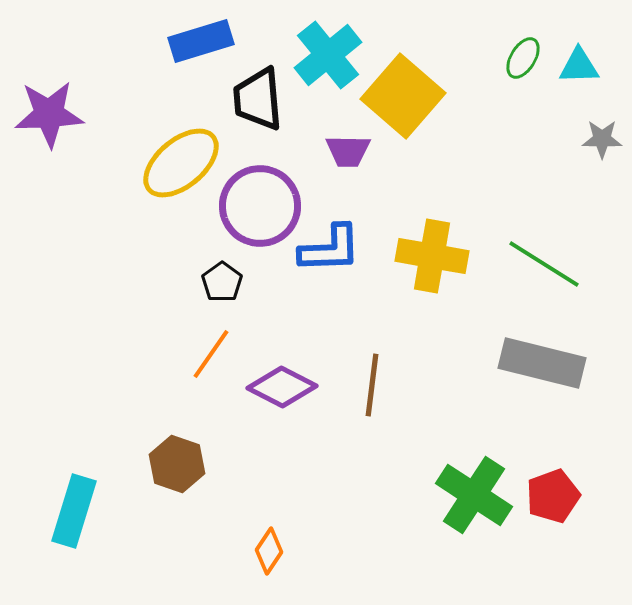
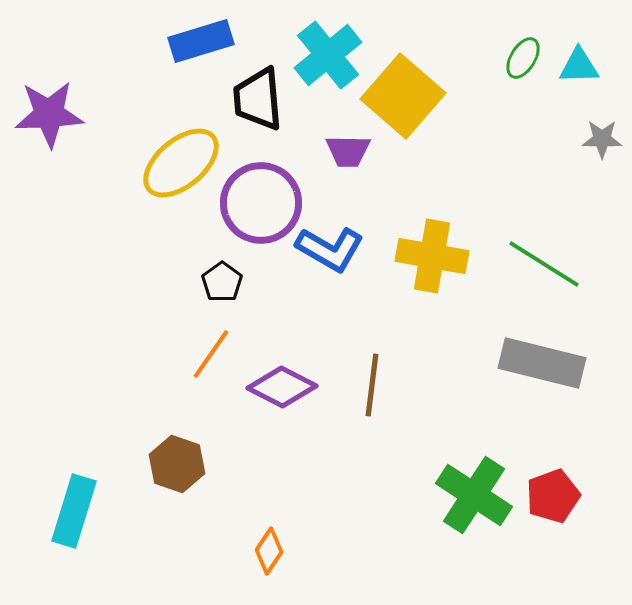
purple circle: moved 1 px right, 3 px up
blue L-shape: rotated 32 degrees clockwise
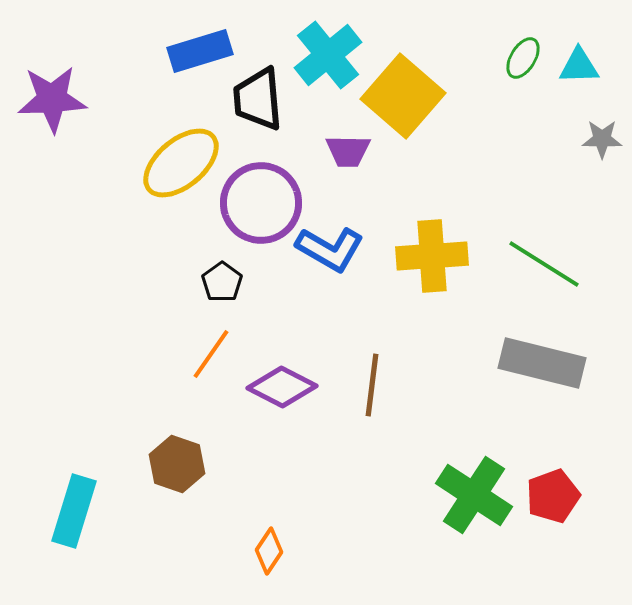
blue rectangle: moved 1 px left, 10 px down
purple star: moved 3 px right, 15 px up
yellow cross: rotated 14 degrees counterclockwise
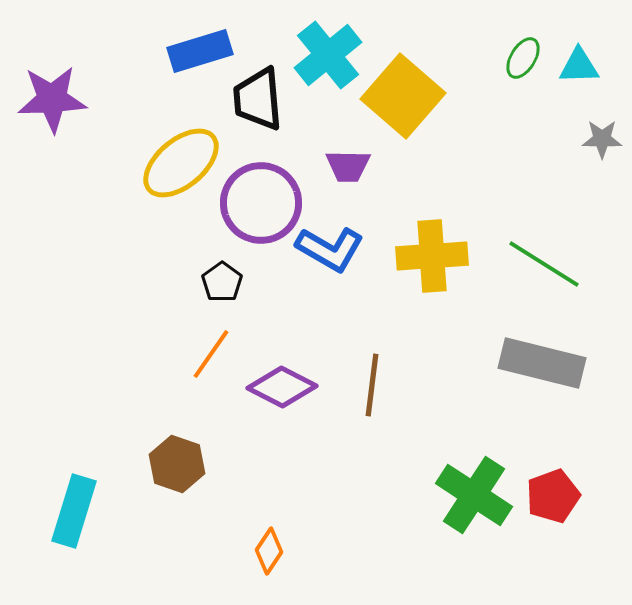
purple trapezoid: moved 15 px down
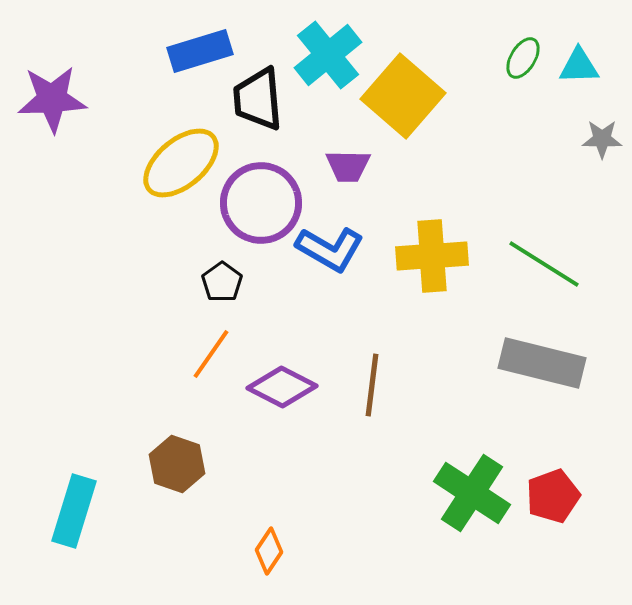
green cross: moved 2 px left, 2 px up
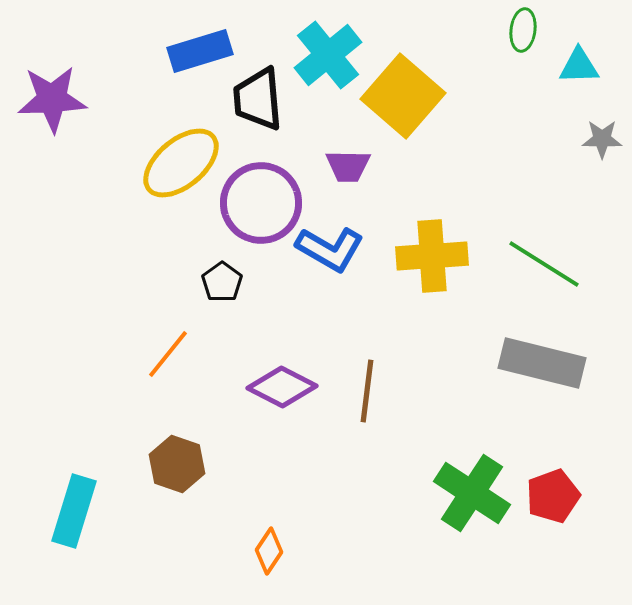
green ellipse: moved 28 px up; rotated 24 degrees counterclockwise
orange line: moved 43 px left; rotated 4 degrees clockwise
brown line: moved 5 px left, 6 px down
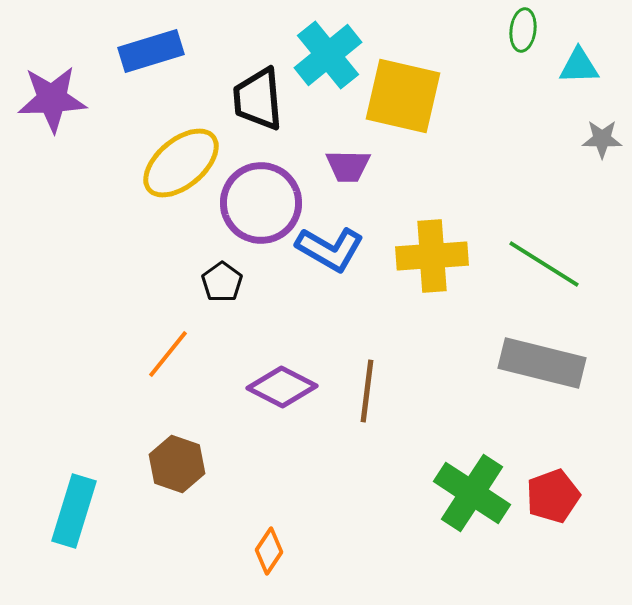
blue rectangle: moved 49 px left
yellow square: rotated 28 degrees counterclockwise
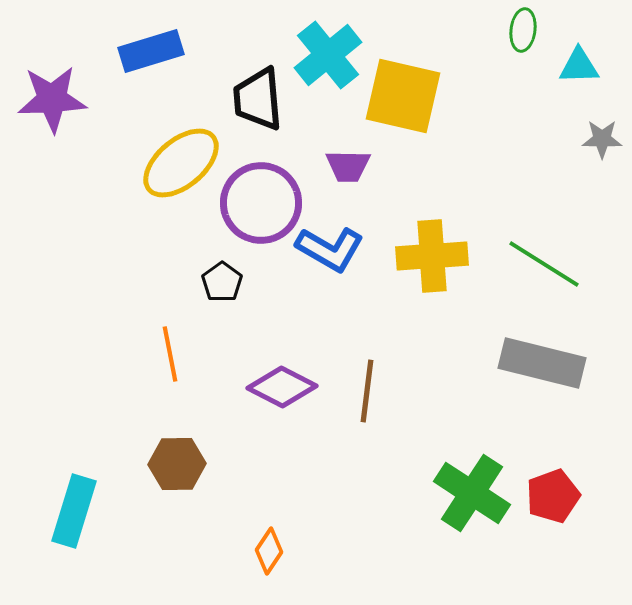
orange line: moved 2 px right; rotated 50 degrees counterclockwise
brown hexagon: rotated 20 degrees counterclockwise
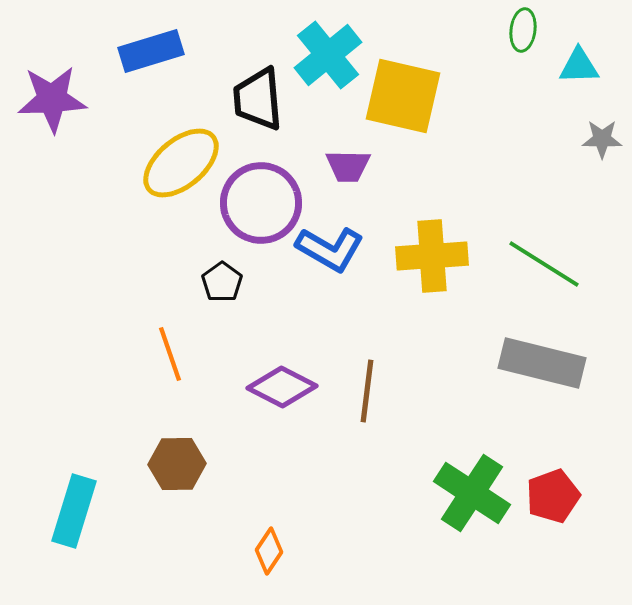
orange line: rotated 8 degrees counterclockwise
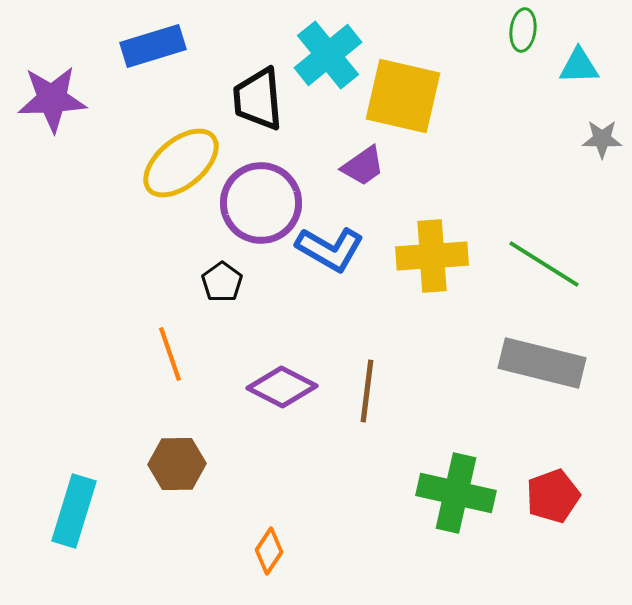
blue rectangle: moved 2 px right, 5 px up
purple trapezoid: moved 15 px right; rotated 36 degrees counterclockwise
green cross: moved 16 px left; rotated 20 degrees counterclockwise
